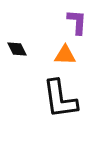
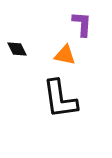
purple L-shape: moved 5 px right, 2 px down
orange triangle: rotated 10 degrees clockwise
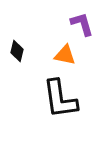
purple L-shape: rotated 20 degrees counterclockwise
black diamond: moved 2 px down; rotated 40 degrees clockwise
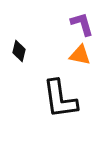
black diamond: moved 2 px right
orange triangle: moved 15 px right
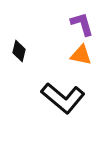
orange triangle: moved 1 px right
black L-shape: moved 3 px right, 1 px up; rotated 42 degrees counterclockwise
